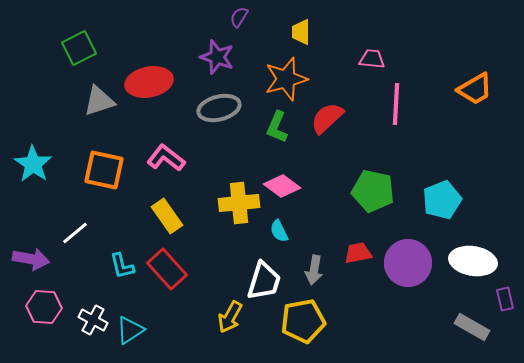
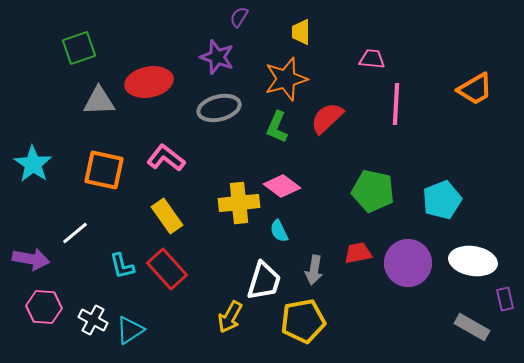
green square: rotated 8 degrees clockwise
gray triangle: rotated 16 degrees clockwise
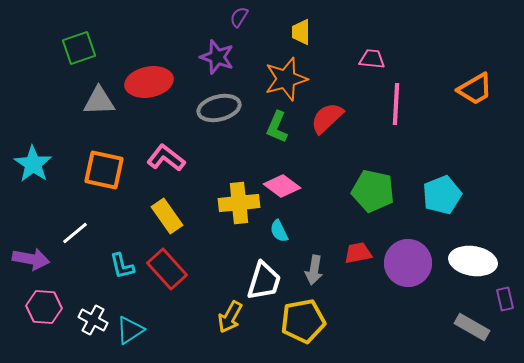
cyan pentagon: moved 5 px up
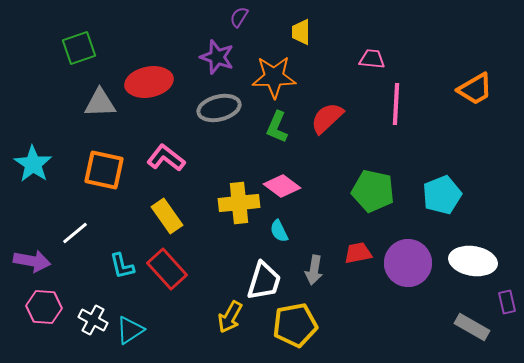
orange star: moved 12 px left, 2 px up; rotated 15 degrees clockwise
gray triangle: moved 1 px right, 2 px down
purple arrow: moved 1 px right, 2 px down
purple rectangle: moved 2 px right, 3 px down
yellow pentagon: moved 8 px left, 4 px down
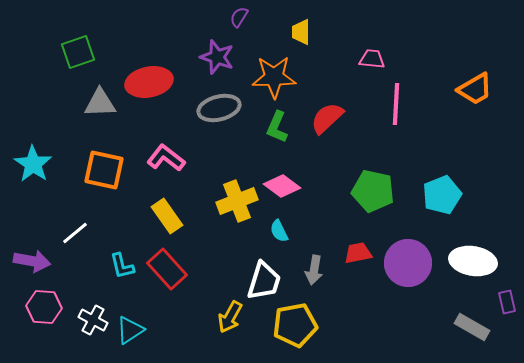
green square: moved 1 px left, 4 px down
yellow cross: moved 2 px left, 2 px up; rotated 15 degrees counterclockwise
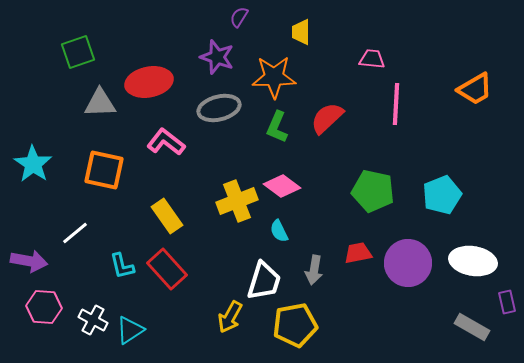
pink L-shape: moved 16 px up
purple arrow: moved 3 px left
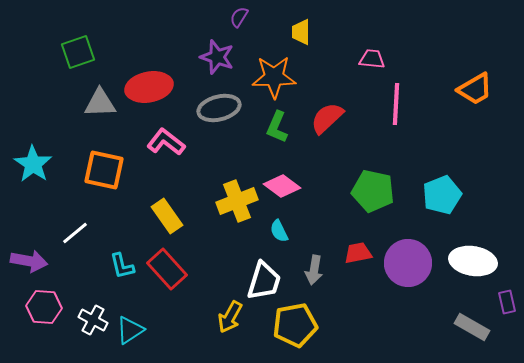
red ellipse: moved 5 px down
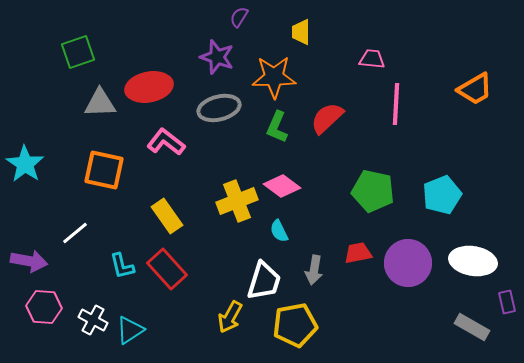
cyan star: moved 8 px left
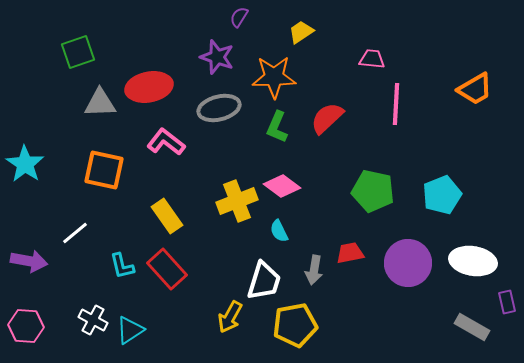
yellow trapezoid: rotated 56 degrees clockwise
red trapezoid: moved 8 px left
pink hexagon: moved 18 px left, 19 px down
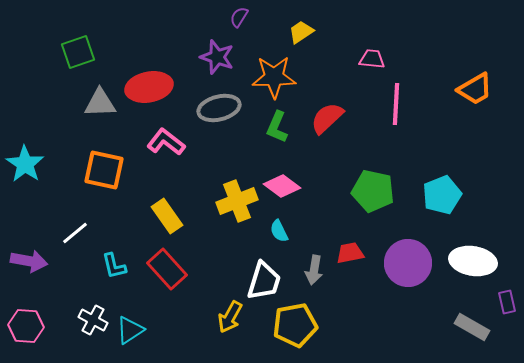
cyan L-shape: moved 8 px left
